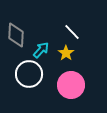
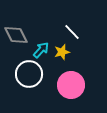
gray diamond: rotated 30 degrees counterclockwise
yellow star: moved 4 px left, 1 px up; rotated 21 degrees clockwise
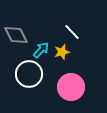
pink circle: moved 2 px down
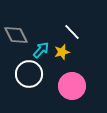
pink circle: moved 1 px right, 1 px up
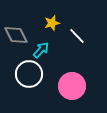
white line: moved 5 px right, 4 px down
yellow star: moved 10 px left, 29 px up
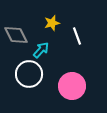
white line: rotated 24 degrees clockwise
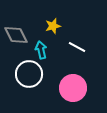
yellow star: moved 1 px right, 3 px down
white line: moved 11 px down; rotated 42 degrees counterclockwise
cyan arrow: rotated 54 degrees counterclockwise
pink circle: moved 1 px right, 2 px down
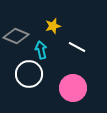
gray diamond: moved 1 px down; rotated 40 degrees counterclockwise
